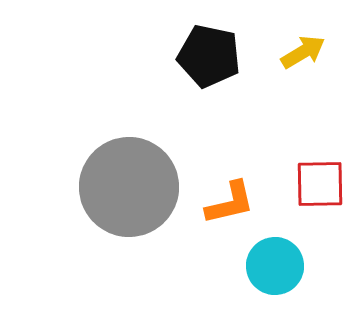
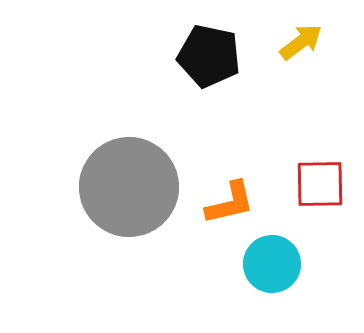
yellow arrow: moved 2 px left, 10 px up; rotated 6 degrees counterclockwise
cyan circle: moved 3 px left, 2 px up
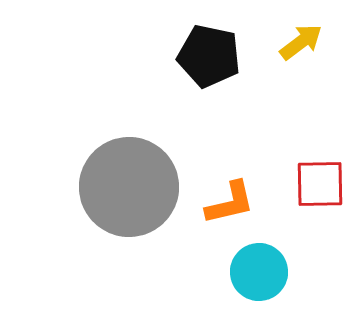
cyan circle: moved 13 px left, 8 px down
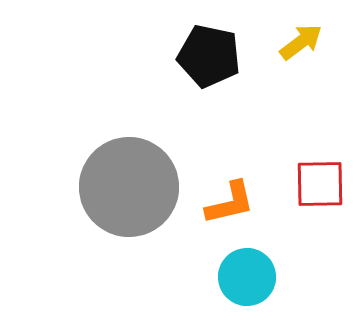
cyan circle: moved 12 px left, 5 px down
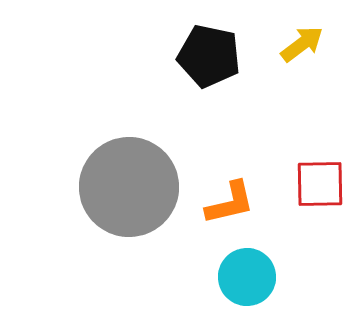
yellow arrow: moved 1 px right, 2 px down
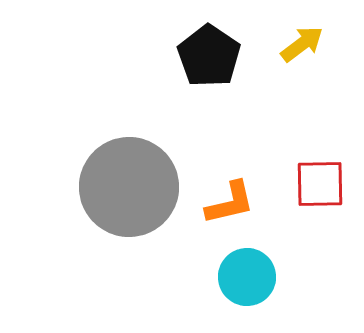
black pentagon: rotated 22 degrees clockwise
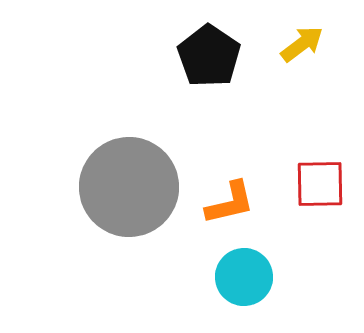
cyan circle: moved 3 px left
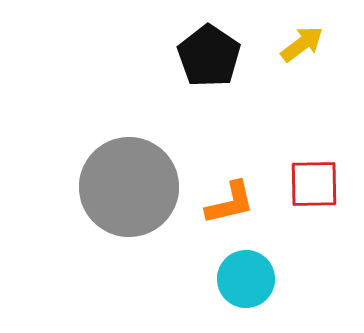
red square: moved 6 px left
cyan circle: moved 2 px right, 2 px down
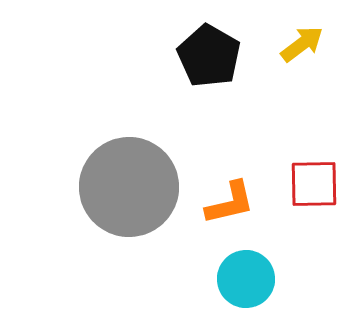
black pentagon: rotated 4 degrees counterclockwise
